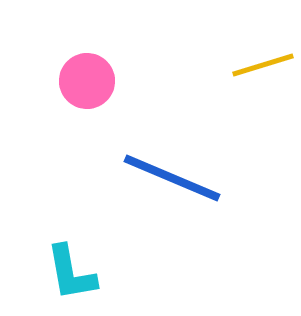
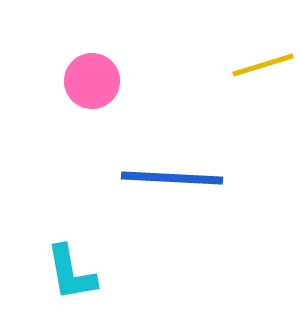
pink circle: moved 5 px right
blue line: rotated 20 degrees counterclockwise
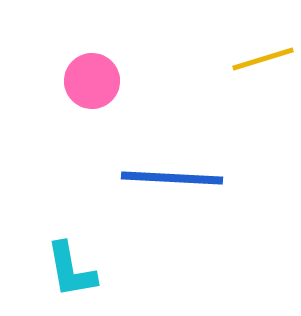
yellow line: moved 6 px up
cyan L-shape: moved 3 px up
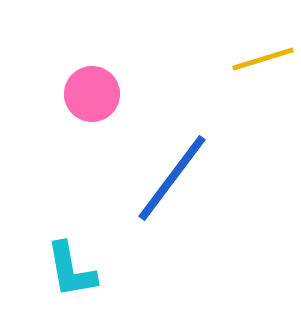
pink circle: moved 13 px down
blue line: rotated 56 degrees counterclockwise
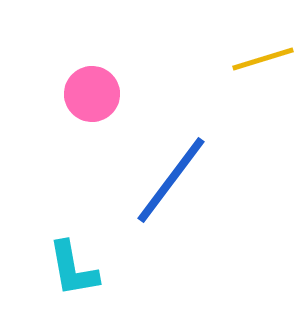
blue line: moved 1 px left, 2 px down
cyan L-shape: moved 2 px right, 1 px up
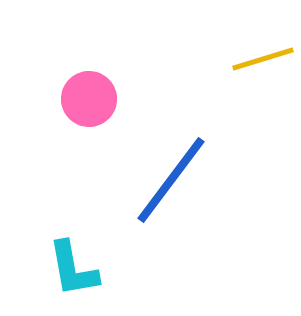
pink circle: moved 3 px left, 5 px down
